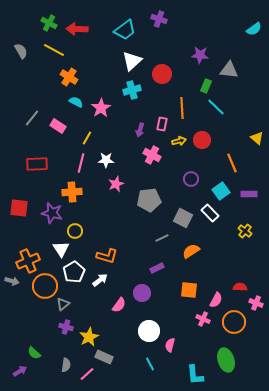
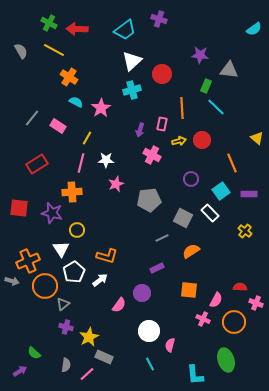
red rectangle at (37, 164): rotated 30 degrees counterclockwise
yellow circle at (75, 231): moved 2 px right, 1 px up
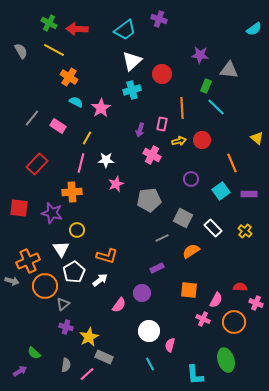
red rectangle at (37, 164): rotated 15 degrees counterclockwise
white rectangle at (210, 213): moved 3 px right, 15 px down
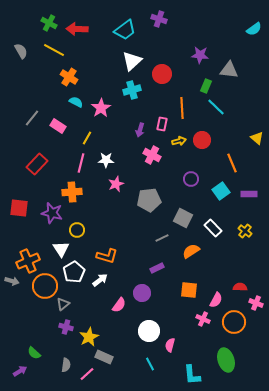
cyan L-shape at (195, 375): moved 3 px left
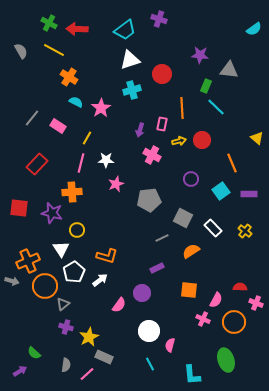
white triangle at (132, 61): moved 2 px left, 1 px up; rotated 25 degrees clockwise
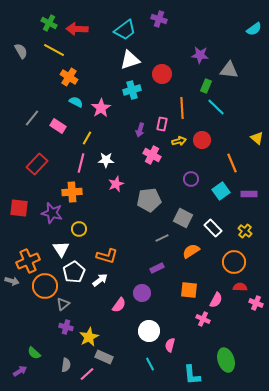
yellow circle at (77, 230): moved 2 px right, 1 px up
orange circle at (234, 322): moved 60 px up
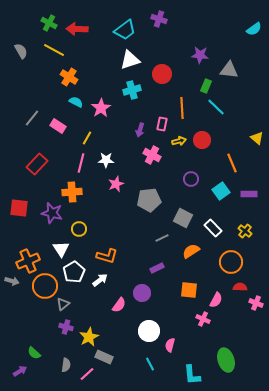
orange circle at (234, 262): moved 3 px left
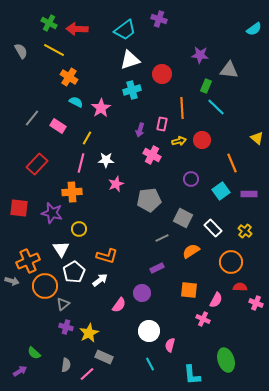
yellow star at (89, 337): moved 4 px up
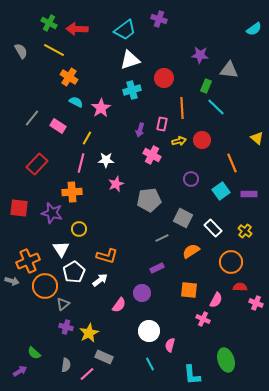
red circle at (162, 74): moved 2 px right, 4 px down
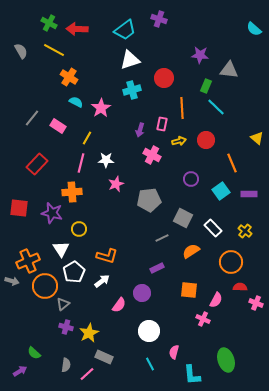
cyan semicircle at (254, 29): rotated 77 degrees clockwise
red circle at (202, 140): moved 4 px right
white arrow at (100, 280): moved 2 px right, 1 px down
pink semicircle at (170, 345): moved 4 px right, 7 px down
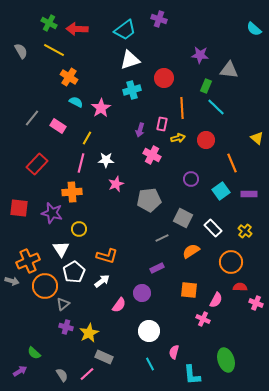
yellow arrow at (179, 141): moved 1 px left, 3 px up
gray semicircle at (66, 365): moved 4 px left, 10 px down; rotated 40 degrees counterclockwise
